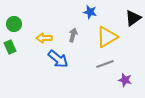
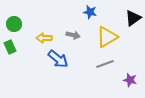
gray arrow: rotated 88 degrees clockwise
purple star: moved 5 px right
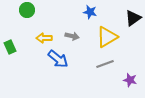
green circle: moved 13 px right, 14 px up
gray arrow: moved 1 px left, 1 px down
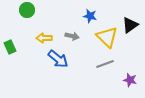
blue star: moved 4 px down
black triangle: moved 3 px left, 7 px down
yellow triangle: rotated 45 degrees counterclockwise
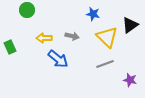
blue star: moved 3 px right, 2 px up
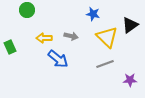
gray arrow: moved 1 px left
purple star: rotated 16 degrees counterclockwise
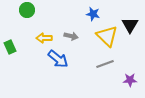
black triangle: rotated 24 degrees counterclockwise
yellow triangle: moved 1 px up
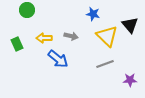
black triangle: rotated 12 degrees counterclockwise
green rectangle: moved 7 px right, 3 px up
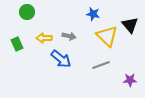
green circle: moved 2 px down
gray arrow: moved 2 px left
blue arrow: moved 3 px right
gray line: moved 4 px left, 1 px down
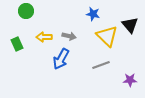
green circle: moved 1 px left, 1 px up
yellow arrow: moved 1 px up
blue arrow: rotated 80 degrees clockwise
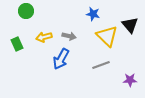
yellow arrow: rotated 14 degrees counterclockwise
